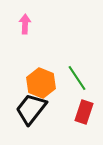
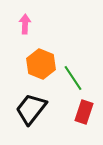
green line: moved 4 px left
orange hexagon: moved 19 px up
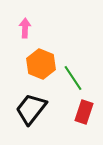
pink arrow: moved 4 px down
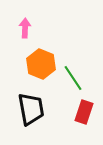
black trapezoid: rotated 132 degrees clockwise
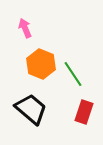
pink arrow: rotated 24 degrees counterclockwise
green line: moved 4 px up
black trapezoid: rotated 40 degrees counterclockwise
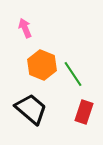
orange hexagon: moved 1 px right, 1 px down
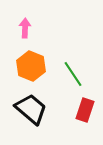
pink arrow: rotated 24 degrees clockwise
orange hexagon: moved 11 px left, 1 px down
red rectangle: moved 1 px right, 2 px up
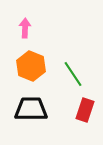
black trapezoid: rotated 40 degrees counterclockwise
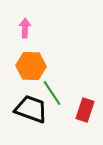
orange hexagon: rotated 20 degrees counterclockwise
green line: moved 21 px left, 19 px down
black trapezoid: rotated 20 degrees clockwise
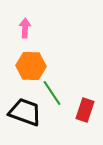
black trapezoid: moved 6 px left, 3 px down
